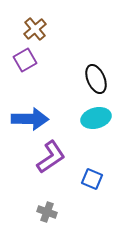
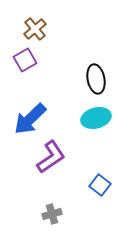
black ellipse: rotated 12 degrees clockwise
blue arrow: rotated 135 degrees clockwise
blue square: moved 8 px right, 6 px down; rotated 15 degrees clockwise
gray cross: moved 5 px right, 2 px down; rotated 36 degrees counterclockwise
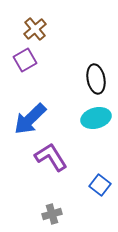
purple L-shape: rotated 88 degrees counterclockwise
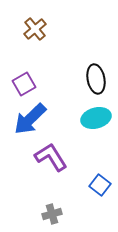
purple square: moved 1 px left, 24 px down
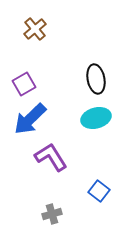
blue square: moved 1 px left, 6 px down
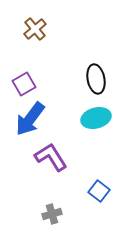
blue arrow: rotated 9 degrees counterclockwise
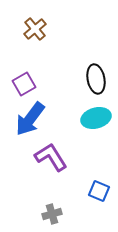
blue square: rotated 15 degrees counterclockwise
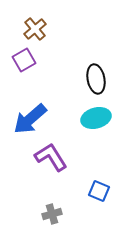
purple square: moved 24 px up
blue arrow: rotated 12 degrees clockwise
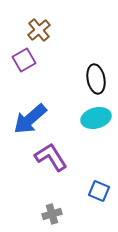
brown cross: moved 4 px right, 1 px down
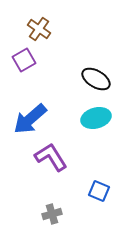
brown cross: moved 1 px up; rotated 15 degrees counterclockwise
black ellipse: rotated 48 degrees counterclockwise
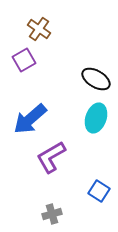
cyan ellipse: rotated 56 degrees counterclockwise
purple L-shape: rotated 88 degrees counterclockwise
blue square: rotated 10 degrees clockwise
